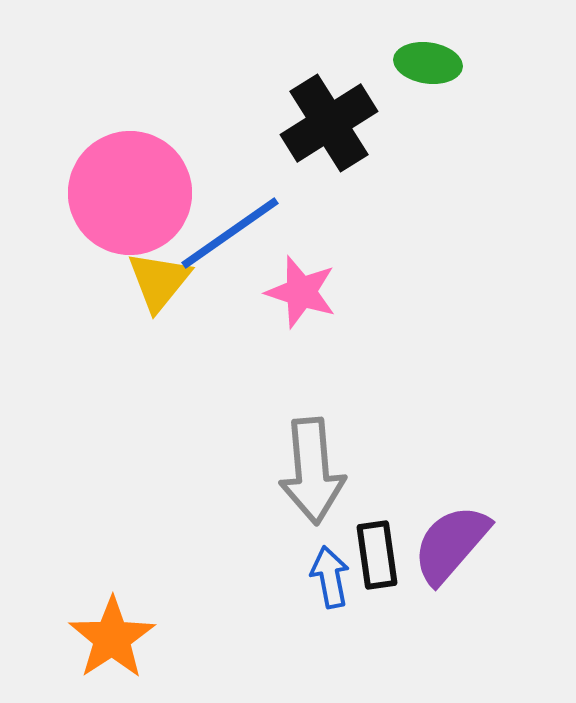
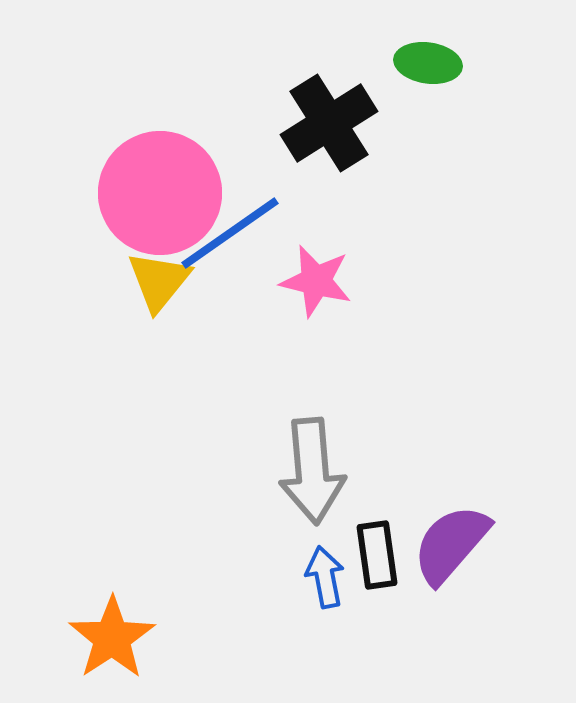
pink circle: moved 30 px right
pink star: moved 15 px right, 11 px up; rotated 4 degrees counterclockwise
blue arrow: moved 5 px left
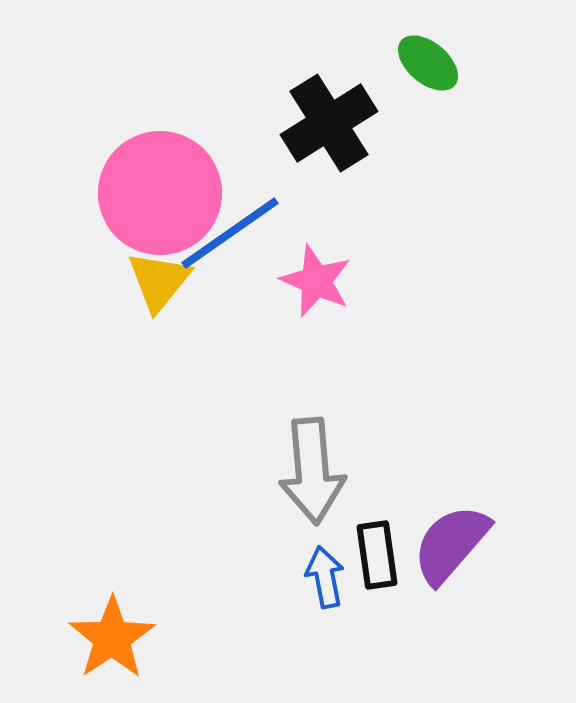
green ellipse: rotated 32 degrees clockwise
pink star: rotated 10 degrees clockwise
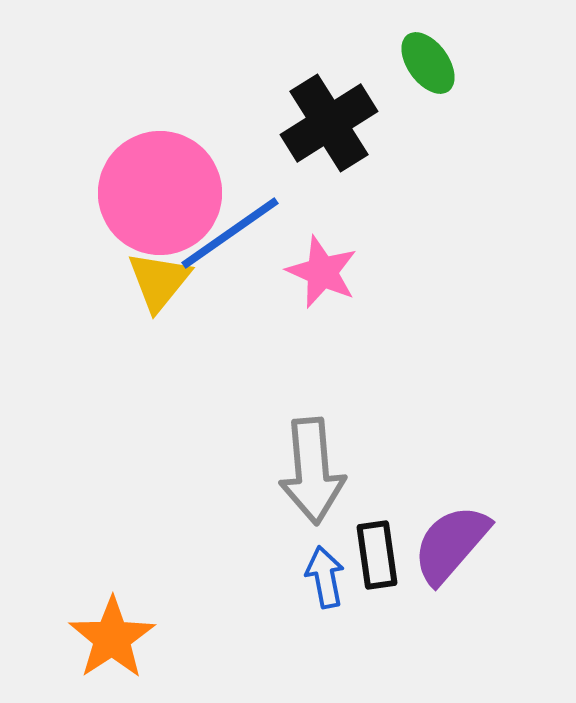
green ellipse: rotated 14 degrees clockwise
pink star: moved 6 px right, 9 px up
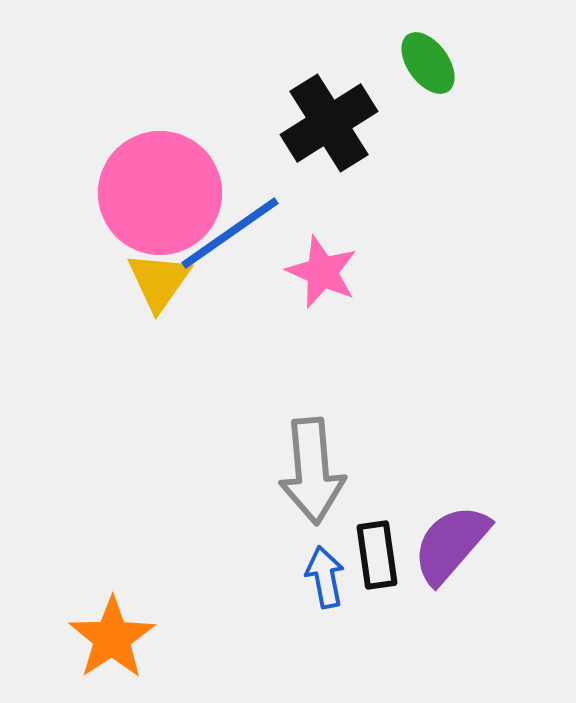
yellow triangle: rotated 4 degrees counterclockwise
